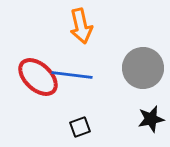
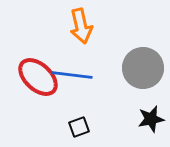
black square: moved 1 px left
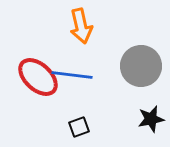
gray circle: moved 2 px left, 2 px up
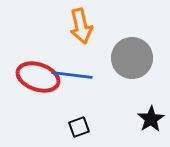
gray circle: moved 9 px left, 8 px up
red ellipse: rotated 24 degrees counterclockwise
black star: rotated 20 degrees counterclockwise
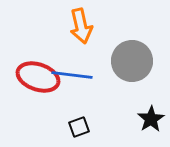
gray circle: moved 3 px down
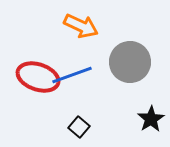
orange arrow: rotated 52 degrees counterclockwise
gray circle: moved 2 px left, 1 px down
blue line: rotated 27 degrees counterclockwise
black square: rotated 30 degrees counterclockwise
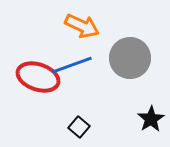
orange arrow: moved 1 px right
gray circle: moved 4 px up
blue line: moved 10 px up
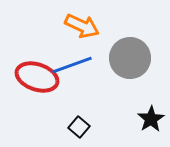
red ellipse: moved 1 px left
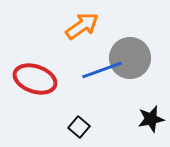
orange arrow: rotated 60 degrees counterclockwise
blue line: moved 30 px right, 5 px down
red ellipse: moved 2 px left, 2 px down
black star: rotated 20 degrees clockwise
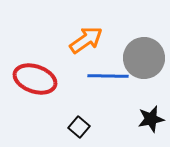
orange arrow: moved 4 px right, 14 px down
gray circle: moved 14 px right
blue line: moved 6 px right, 6 px down; rotated 21 degrees clockwise
